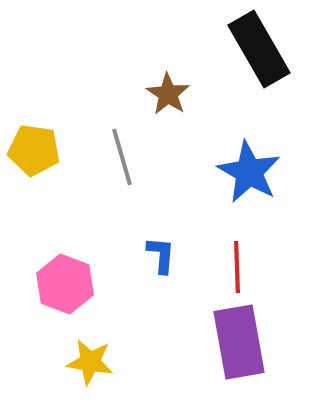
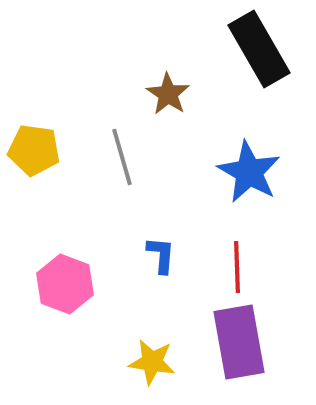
yellow star: moved 62 px right
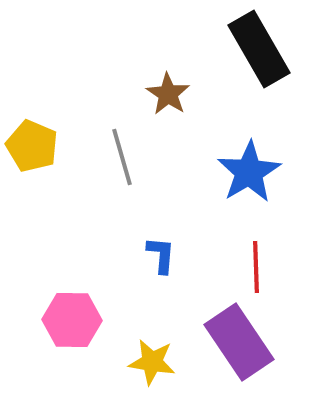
yellow pentagon: moved 2 px left, 4 px up; rotated 15 degrees clockwise
blue star: rotated 12 degrees clockwise
red line: moved 19 px right
pink hexagon: moved 7 px right, 36 px down; rotated 20 degrees counterclockwise
purple rectangle: rotated 24 degrees counterclockwise
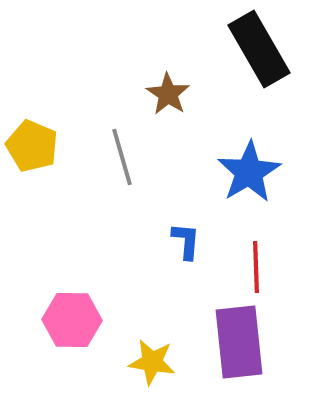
blue L-shape: moved 25 px right, 14 px up
purple rectangle: rotated 28 degrees clockwise
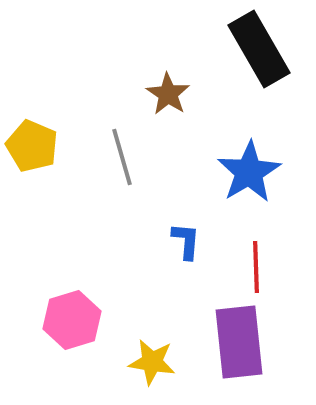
pink hexagon: rotated 18 degrees counterclockwise
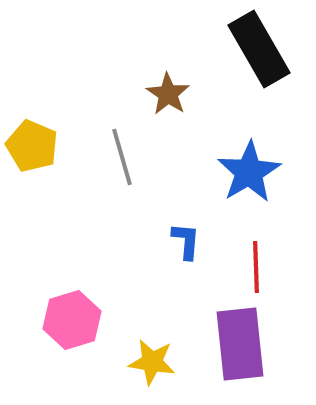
purple rectangle: moved 1 px right, 2 px down
